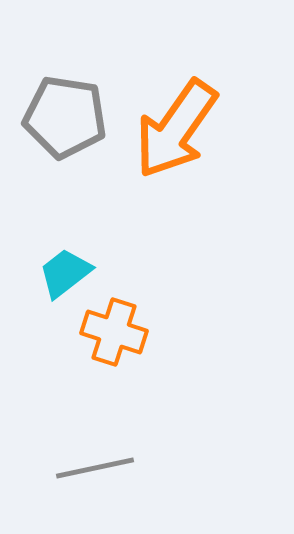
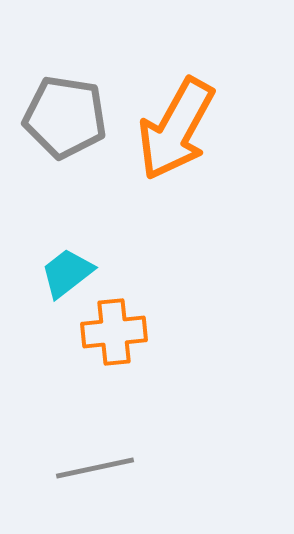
orange arrow: rotated 6 degrees counterclockwise
cyan trapezoid: moved 2 px right
orange cross: rotated 24 degrees counterclockwise
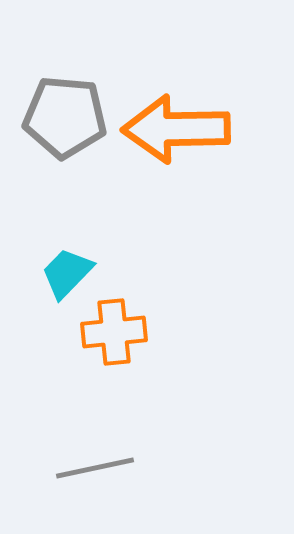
gray pentagon: rotated 4 degrees counterclockwise
orange arrow: rotated 60 degrees clockwise
cyan trapezoid: rotated 8 degrees counterclockwise
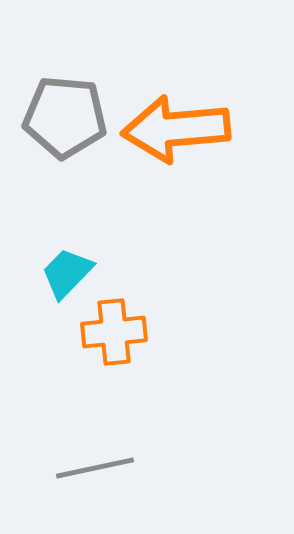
orange arrow: rotated 4 degrees counterclockwise
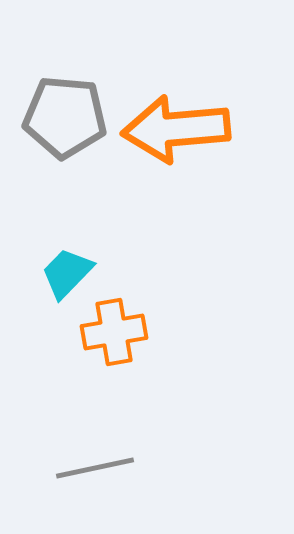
orange cross: rotated 4 degrees counterclockwise
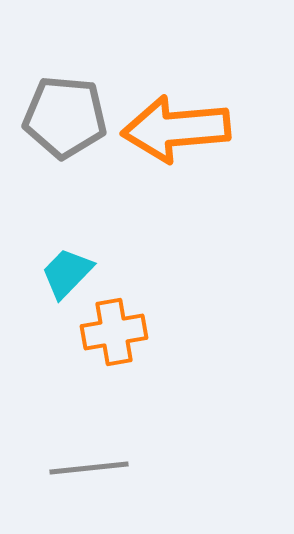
gray line: moved 6 px left; rotated 6 degrees clockwise
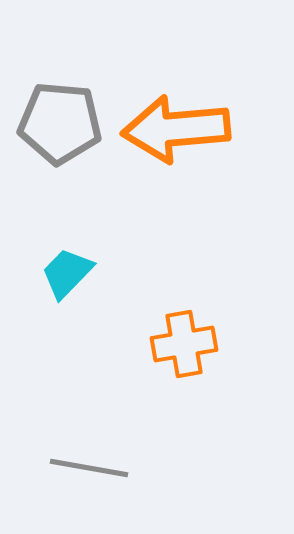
gray pentagon: moved 5 px left, 6 px down
orange cross: moved 70 px right, 12 px down
gray line: rotated 16 degrees clockwise
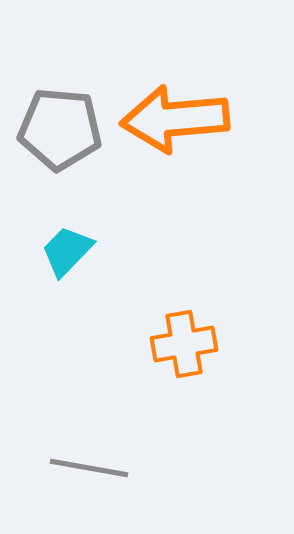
gray pentagon: moved 6 px down
orange arrow: moved 1 px left, 10 px up
cyan trapezoid: moved 22 px up
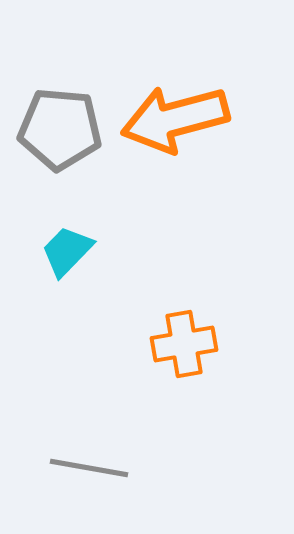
orange arrow: rotated 10 degrees counterclockwise
